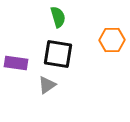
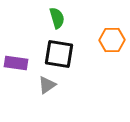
green semicircle: moved 1 px left, 1 px down
black square: moved 1 px right
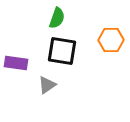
green semicircle: rotated 35 degrees clockwise
orange hexagon: moved 1 px left
black square: moved 3 px right, 3 px up
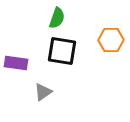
gray triangle: moved 4 px left, 7 px down
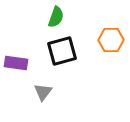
green semicircle: moved 1 px left, 1 px up
black square: rotated 24 degrees counterclockwise
gray triangle: rotated 18 degrees counterclockwise
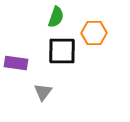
orange hexagon: moved 17 px left, 7 px up
black square: rotated 16 degrees clockwise
